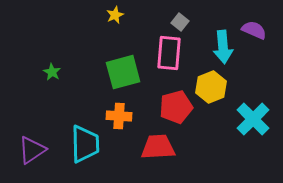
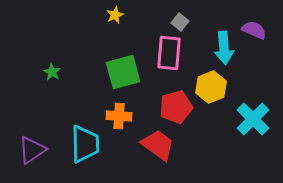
cyan arrow: moved 1 px right, 1 px down
red trapezoid: moved 2 px up; rotated 39 degrees clockwise
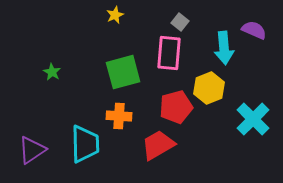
yellow hexagon: moved 2 px left, 1 px down
red trapezoid: rotated 66 degrees counterclockwise
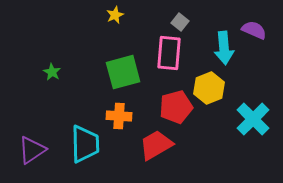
red trapezoid: moved 2 px left
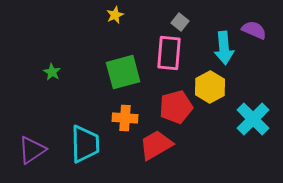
yellow hexagon: moved 1 px right, 1 px up; rotated 8 degrees counterclockwise
orange cross: moved 6 px right, 2 px down
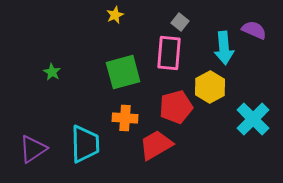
purple triangle: moved 1 px right, 1 px up
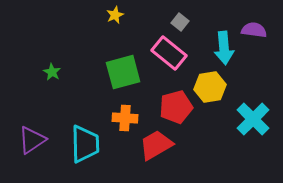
purple semicircle: rotated 15 degrees counterclockwise
pink rectangle: rotated 56 degrees counterclockwise
yellow hexagon: rotated 20 degrees clockwise
purple triangle: moved 1 px left, 9 px up
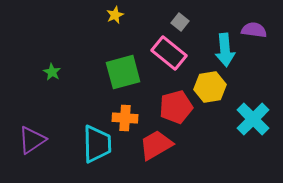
cyan arrow: moved 1 px right, 2 px down
cyan trapezoid: moved 12 px right
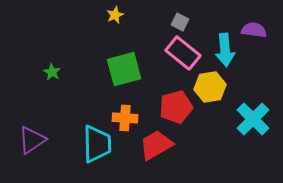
gray square: rotated 12 degrees counterclockwise
pink rectangle: moved 14 px right
green square: moved 1 px right, 3 px up
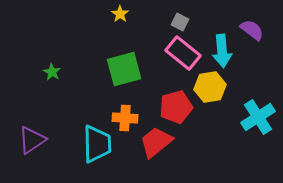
yellow star: moved 5 px right, 1 px up; rotated 12 degrees counterclockwise
purple semicircle: moved 2 px left; rotated 30 degrees clockwise
cyan arrow: moved 3 px left, 1 px down
cyan cross: moved 5 px right, 2 px up; rotated 12 degrees clockwise
red trapezoid: moved 3 px up; rotated 9 degrees counterclockwise
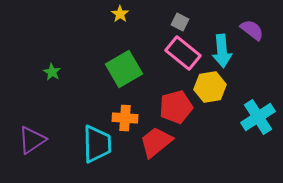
green square: rotated 15 degrees counterclockwise
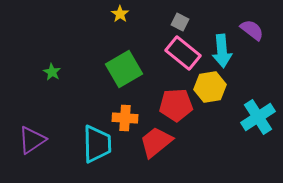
red pentagon: moved 2 px up; rotated 12 degrees clockwise
